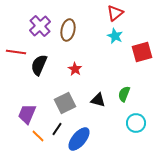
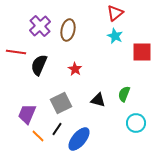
red square: rotated 15 degrees clockwise
gray square: moved 4 px left
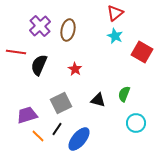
red square: rotated 30 degrees clockwise
purple trapezoid: moved 1 px down; rotated 50 degrees clockwise
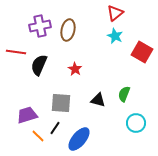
purple cross: rotated 30 degrees clockwise
gray square: rotated 30 degrees clockwise
black line: moved 2 px left, 1 px up
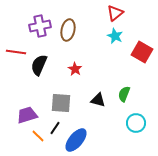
blue ellipse: moved 3 px left, 1 px down
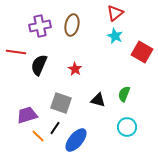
brown ellipse: moved 4 px right, 5 px up
gray square: rotated 15 degrees clockwise
cyan circle: moved 9 px left, 4 px down
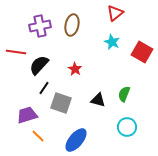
cyan star: moved 3 px left, 6 px down
black semicircle: rotated 20 degrees clockwise
black line: moved 11 px left, 40 px up
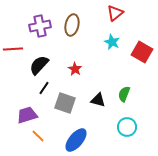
red line: moved 3 px left, 3 px up; rotated 12 degrees counterclockwise
gray square: moved 4 px right
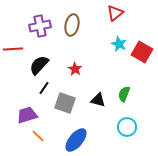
cyan star: moved 7 px right, 2 px down
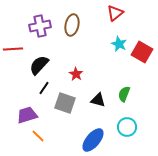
red star: moved 1 px right, 5 px down
blue ellipse: moved 17 px right
